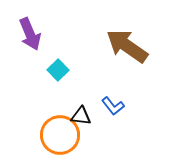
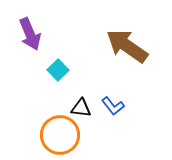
black triangle: moved 8 px up
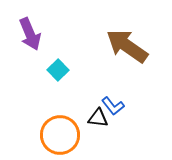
black triangle: moved 17 px right, 10 px down
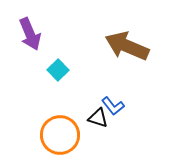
brown arrow: rotated 12 degrees counterclockwise
black triangle: rotated 10 degrees clockwise
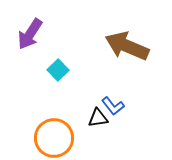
purple arrow: rotated 56 degrees clockwise
black triangle: rotated 25 degrees counterclockwise
orange circle: moved 6 px left, 3 px down
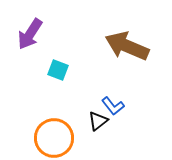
cyan square: rotated 25 degrees counterclockwise
black triangle: moved 3 px down; rotated 30 degrees counterclockwise
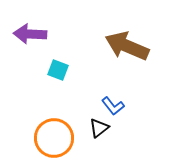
purple arrow: rotated 60 degrees clockwise
black triangle: moved 1 px right, 7 px down
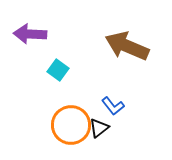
cyan square: rotated 15 degrees clockwise
orange circle: moved 17 px right, 13 px up
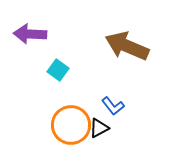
black triangle: rotated 10 degrees clockwise
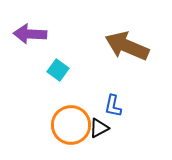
blue L-shape: rotated 50 degrees clockwise
